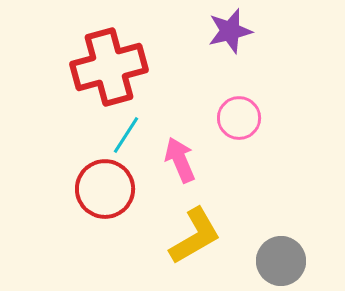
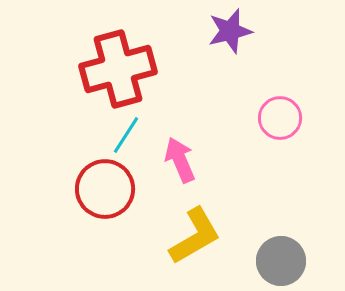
red cross: moved 9 px right, 2 px down
pink circle: moved 41 px right
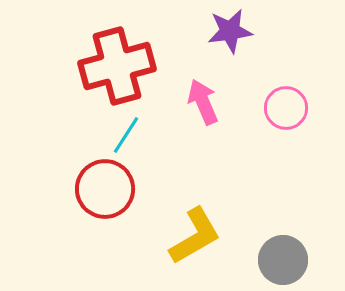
purple star: rotated 6 degrees clockwise
red cross: moved 1 px left, 3 px up
pink circle: moved 6 px right, 10 px up
pink arrow: moved 23 px right, 58 px up
gray circle: moved 2 px right, 1 px up
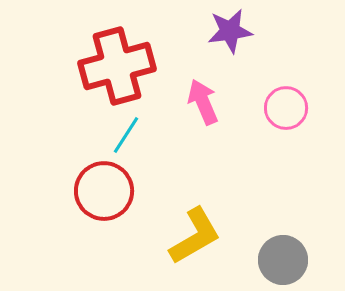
red circle: moved 1 px left, 2 px down
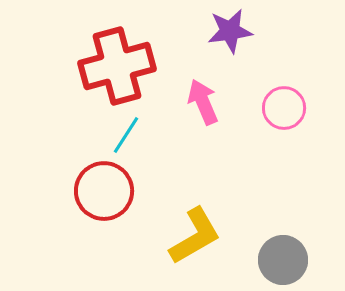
pink circle: moved 2 px left
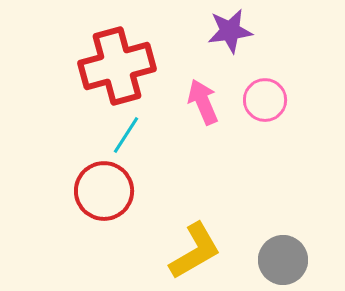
pink circle: moved 19 px left, 8 px up
yellow L-shape: moved 15 px down
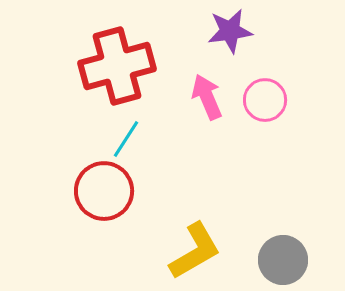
pink arrow: moved 4 px right, 5 px up
cyan line: moved 4 px down
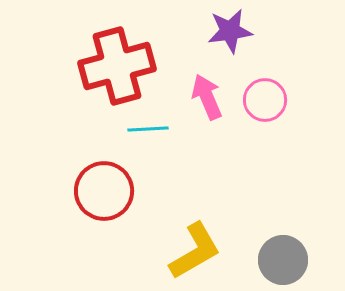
cyan line: moved 22 px right, 10 px up; rotated 54 degrees clockwise
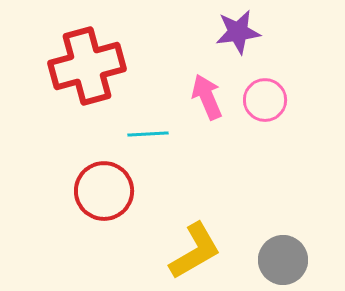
purple star: moved 8 px right, 1 px down
red cross: moved 30 px left
cyan line: moved 5 px down
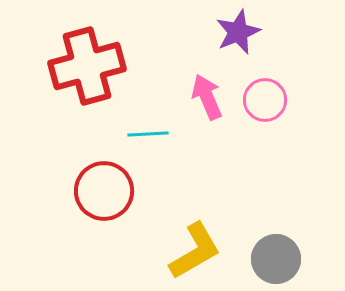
purple star: rotated 15 degrees counterclockwise
gray circle: moved 7 px left, 1 px up
